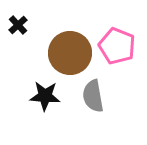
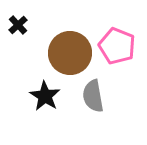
black star: rotated 28 degrees clockwise
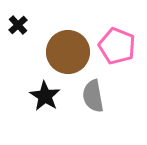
brown circle: moved 2 px left, 1 px up
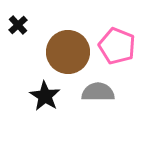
gray semicircle: moved 5 px right, 4 px up; rotated 100 degrees clockwise
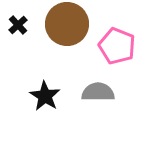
brown circle: moved 1 px left, 28 px up
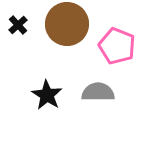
black star: moved 2 px right, 1 px up
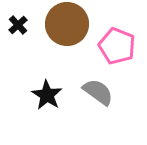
gray semicircle: rotated 36 degrees clockwise
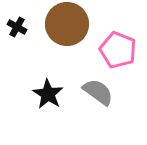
black cross: moved 1 px left, 2 px down; rotated 18 degrees counterclockwise
pink pentagon: moved 1 px right, 4 px down
black star: moved 1 px right, 1 px up
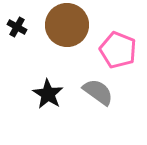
brown circle: moved 1 px down
